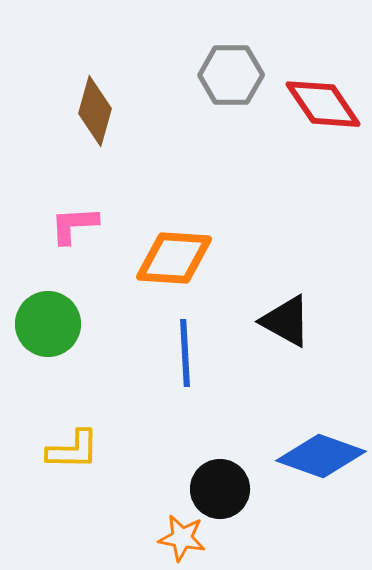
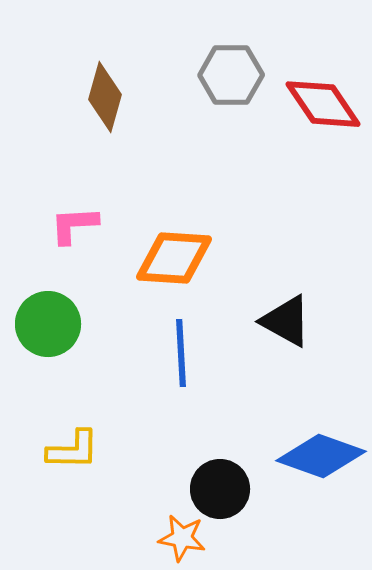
brown diamond: moved 10 px right, 14 px up
blue line: moved 4 px left
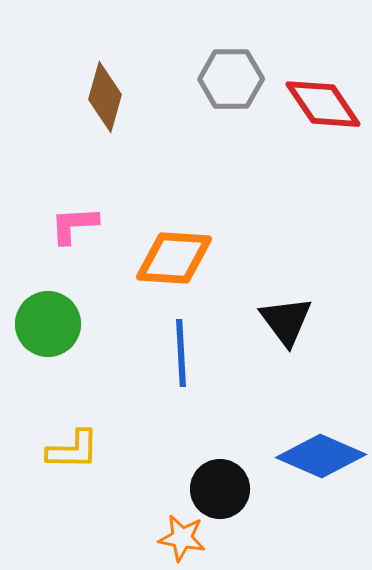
gray hexagon: moved 4 px down
black triangle: rotated 24 degrees clockwise
blue diamond: rotated 4 degrees clockwise
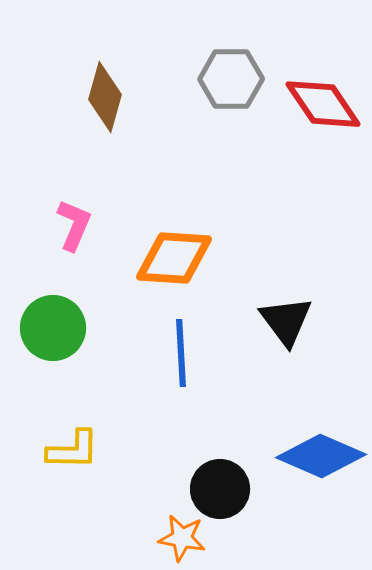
pink L-shape: rotated 116 degrees clockwise
green circle: moved 5 px right, 4 px down
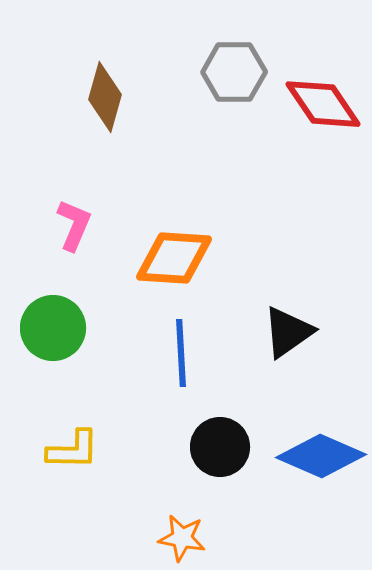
gray hexagon: moved 3 px right, 7 px up
black triangle: moved 2 px right, 11 px down; rotated 32 degrees clockwise
black circle: moved 42 px up
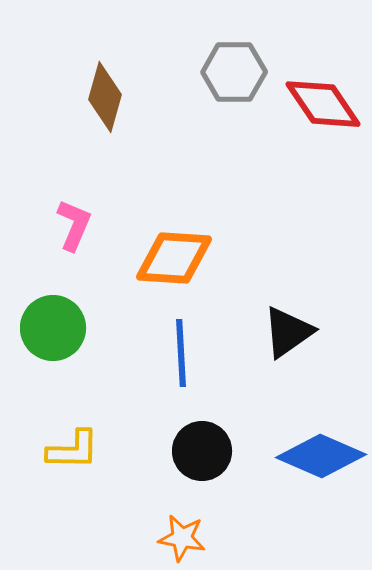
black circle: moved 18 px left, 4 px down
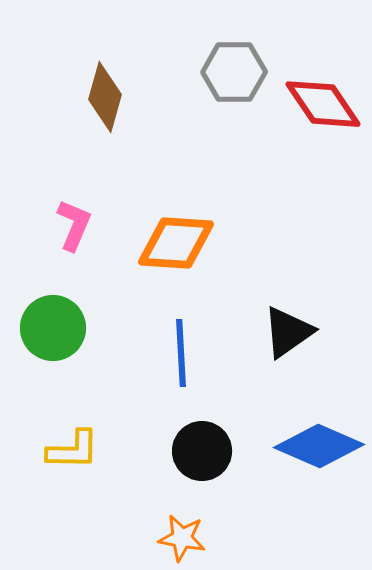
orange diamond: moved 2 px right, 15 px up
blue diamond: moved 2 px left, 10 px up
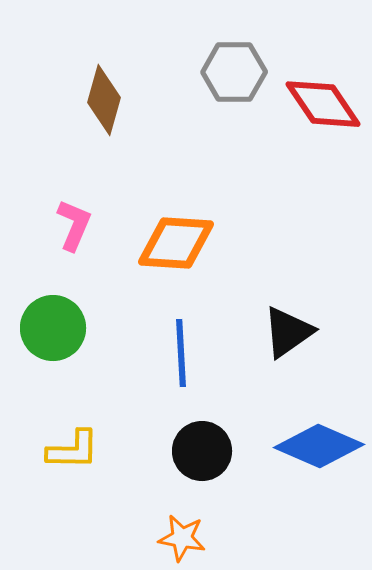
brown diamond: moved 1 px left, 3 px down
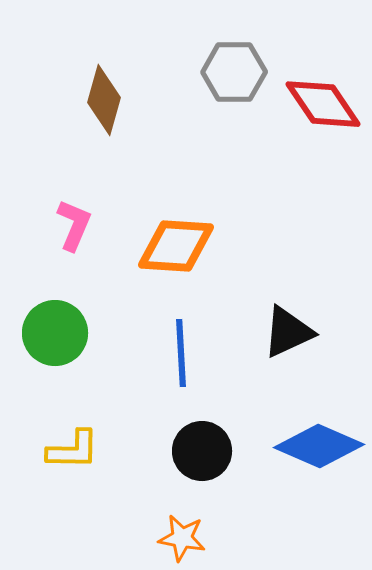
orange diamond: moved 3 px down
green circle: moved 2 px right, 5 px down
black triangle: rotated 10 degrees clockwise
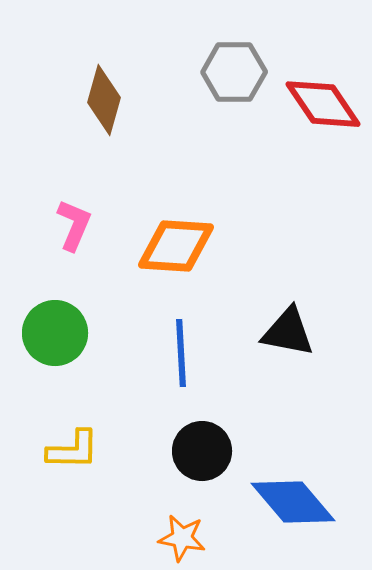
black triangle: rotated 36 degrees clockwise
blue diamond: moved 26 px left, 56 px down; rotated 26 degrees clockwise
